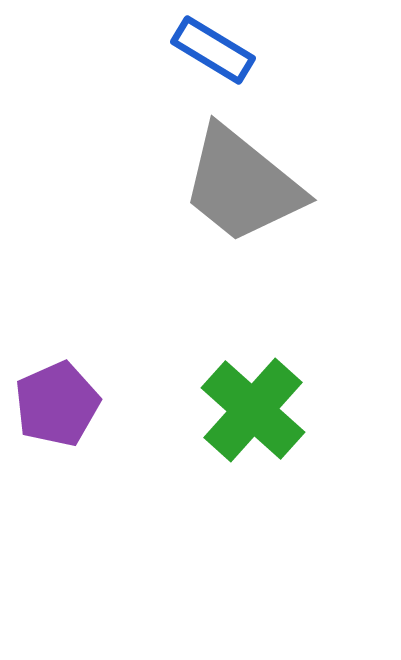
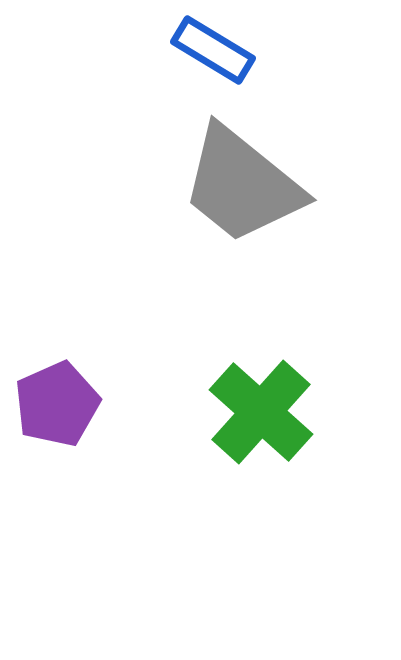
green cross: moved 8 px right, 2 px down
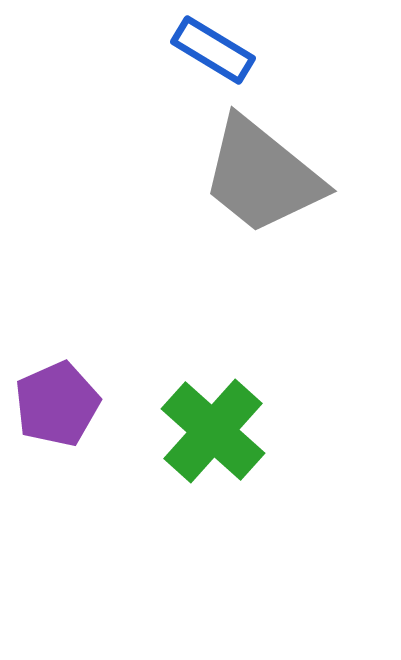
gray trapezoid: moved 20 px right, 9 px up
green cross: moved 48 px left, 19 px down
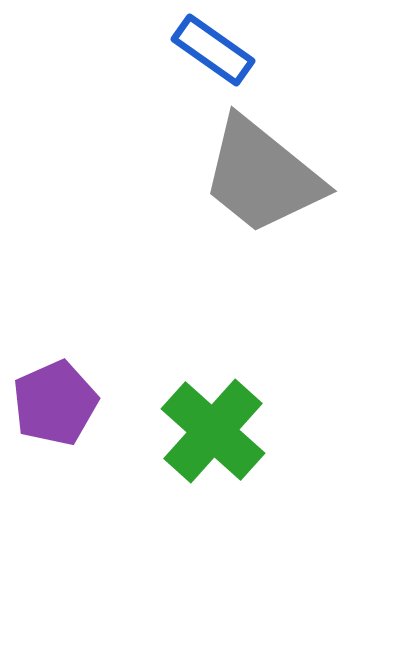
blue rectangle: rotated 4 degrees clockwise
purple pentagon: moved 2 px left, 1 px up
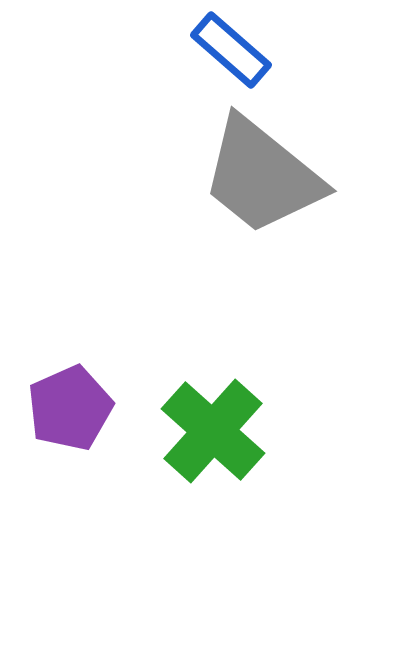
blue rectangle: moved 18 px right; rotated 6 degrees clockwise
purple pentagon: moved 15 px right, 5 px down
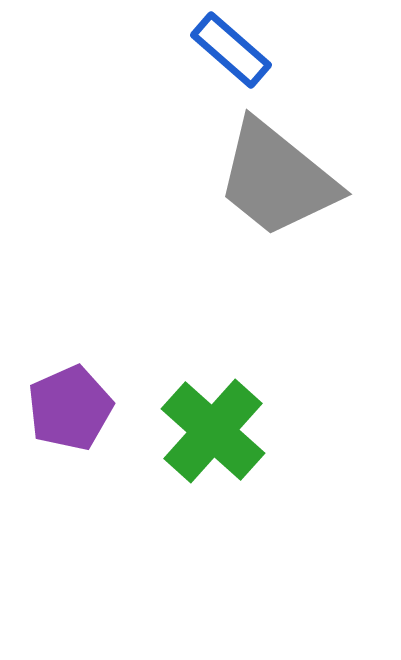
gray trapezoid: moved 15 px right, 3 px down
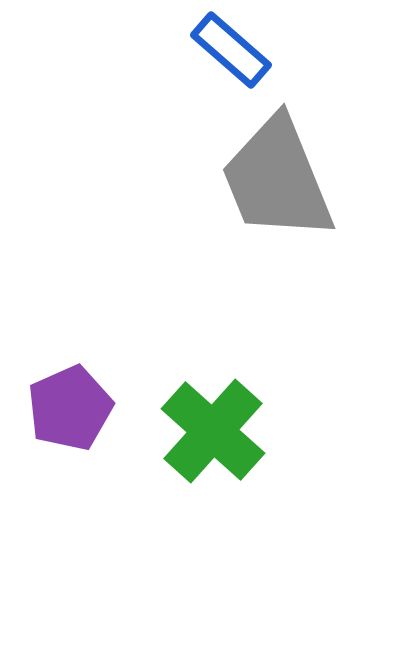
gray trapezoid: rotated 29 degrees clockwise
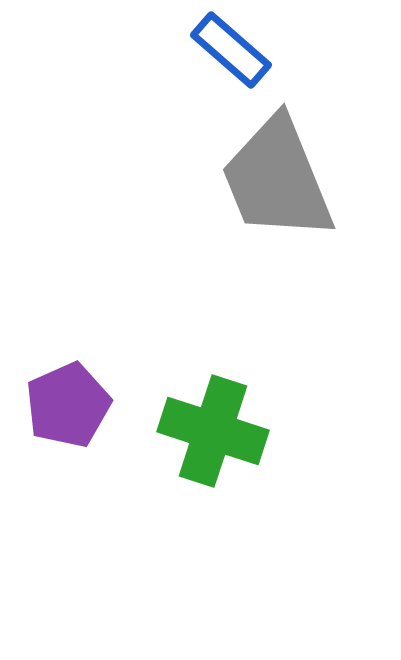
purple pentagon: moved 2 px left, 3 px up
green cross: rotated 24 degrees counterclockwise
